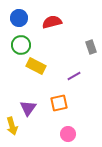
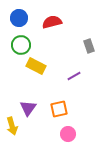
gray rectangle: moved 2 px left, 1 px up
orange square: moved 6 px down
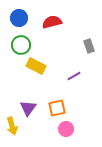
orange square: moved 2 px left, 1 px up
pink circle: moved 2 px left, 5 px up
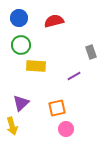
red semicircle: moved 2 px right, 1 px up
gray rectangle: moved 2 px right, 6 px down
yellow rectangle: rotated 24 degrees counterclockwise
purple triangle: moved 7 px left, 5 px up; rotated 12 degrees clockwise
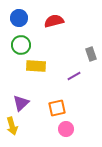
gray rectangle: moved 2 px down
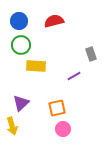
blue circle: moved 3 px down
pink circle: moved 3 px left
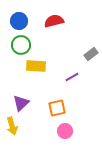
gray rectangle: rotated 72 degrees clockwise
purple line: moved 2 px left, 1 px down
pink circle: moved 2 px right, 2 px down
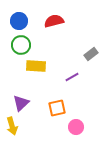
pink circle: moved 11 px right, 4 px up
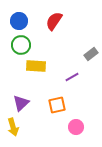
red semicircle: rotated 42 degrees counterclockwise
orange square: moved 3 px up
yellow arrow: moved 1 px right, 1 px down
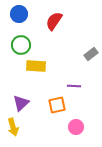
blue circle: moved 7 px up
purple line: moved 2 px right, 9 px down; rotated 32 degrees clockwise
